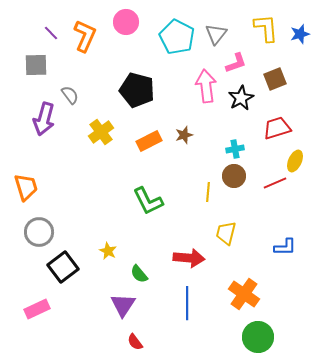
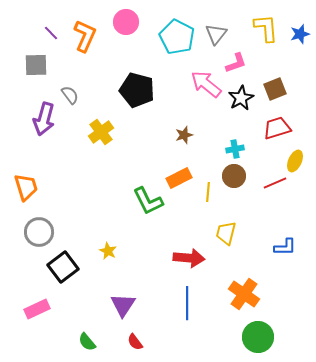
brown square: moved 10 px down
pink arrow: moved 2 px up; rotated 44 degrees counterclockwise
orange rectangle: moved 30 px right, 37 px down
green semicircle: moved 52 px left, 68 px down
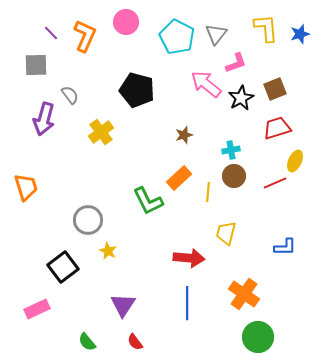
cyan cross: moved 4 px left, 1 px down
orange rectangle: rotated 15 degrees counterclockwise
gray circle: moved 49 px right, 12 px up
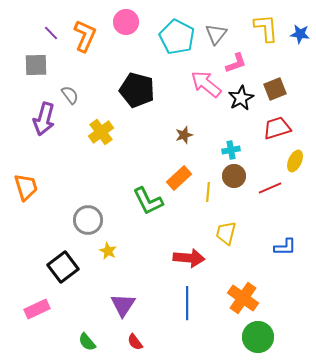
blue star: rotated 24 degrees clockwise
red line: moved 5 px left, 5 px down
orange cross: moved 1 px left, 4 px down
